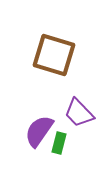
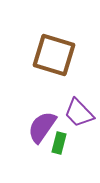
purple semicircle: moved 3 px right, 4 px up
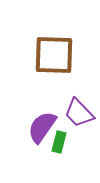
brown square: rotated 15 degrees counterclockwise
green rectangle: moved 1 px up
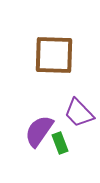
purple semicircle: moved 3 px left, 4 px down
green rectangle: moved 1 px right, 1 px down; rotated 35 degrees counterclockwise
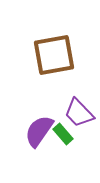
brown square: rotated 12 degrees counterclockwise
green rectangle: moved 3 px right, 9 px up; rotated 20 degrees counterclockwise
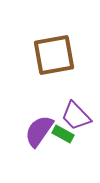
purple trapezoid: moved 3 px left, 3 px down
green rectangle: rotated 20 degrees counterclockwise
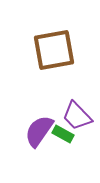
brown square: moved 5 px up
purple trapezoid: moved 1 px right
